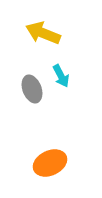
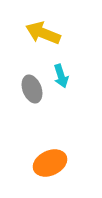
cyan arrow: rotated 10 degrees clockwise
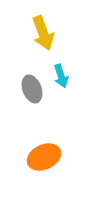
yellow arrow: rotated 132 degrees counterclockwise
orange ellipse: moved 6 px left, 6 px up
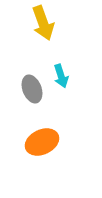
yellow arrow: moved 10 px up
orange ellipse: moved 2 px left, 15 px up
